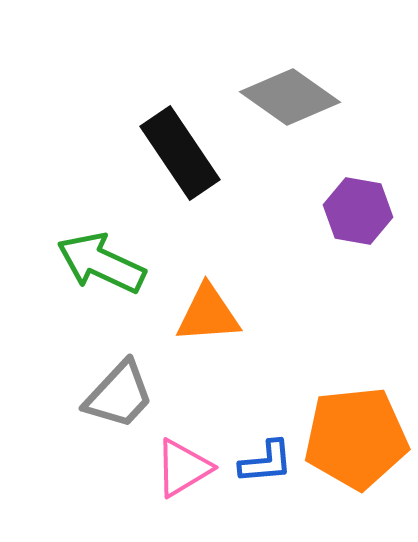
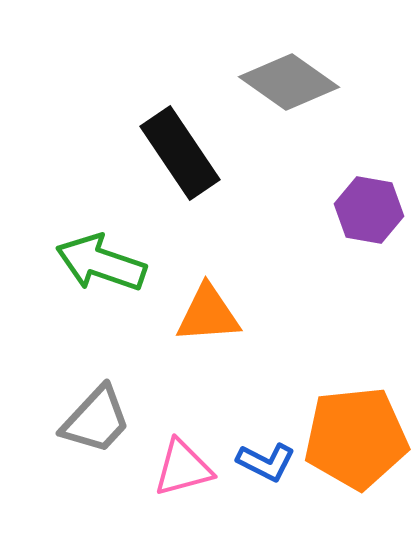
gray diamond: moved 1 px left, 15 px up
purple hexagon: moved 11 px right, 1 px up
green arrow: rotated 6 degrees counterclockwise
gray trapezoid: moved 23 px left, 25 px down
blue L-shape: rotated 32 degrees clockwise
pink triangle: rotated 16 degrees clockwise
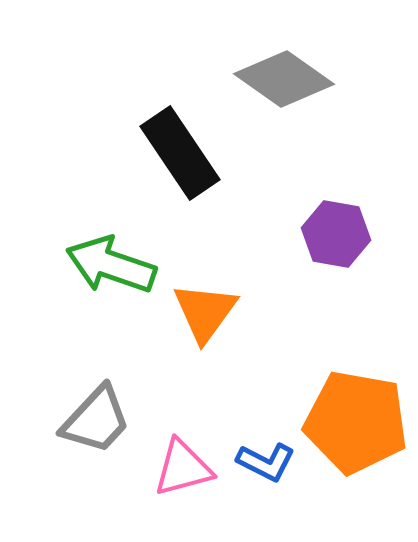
gray diamond: moved 5 px left, 3 px up
purple hexagon: moved 33 px left, 24 px down
green arrow: moved 10 px right, 2 px down
orange triangle: moved 3 px left, 2 px up; rotated 50 degrees counterclockwise
orange pentagon: moved 16 px up; rotated 16 degrees clockwise
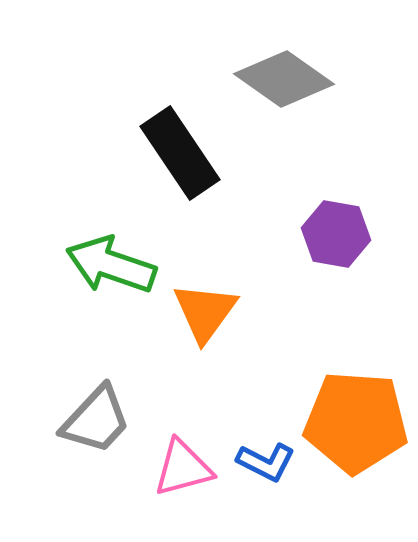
orange pentagon: rotated 6 degrees counterclockwise
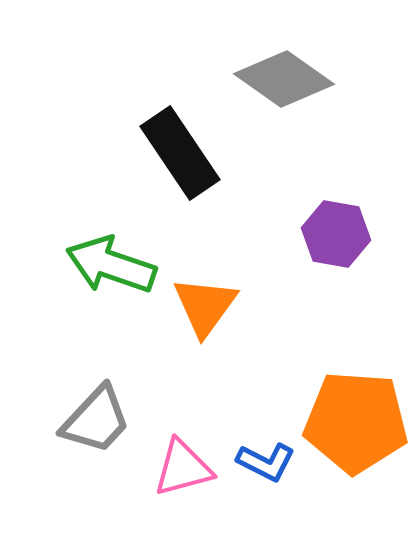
orange triangle: moved 6 px up
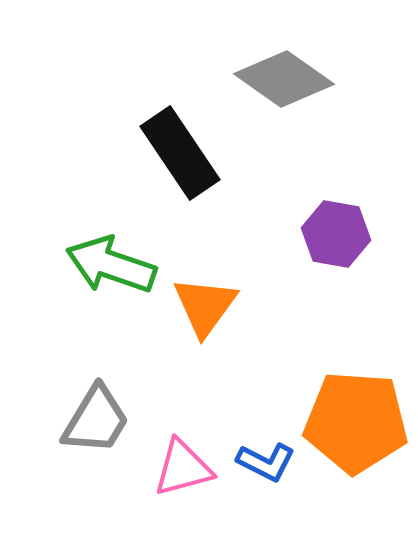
gray trapezoid: rotated 12 degrees counterclockwise
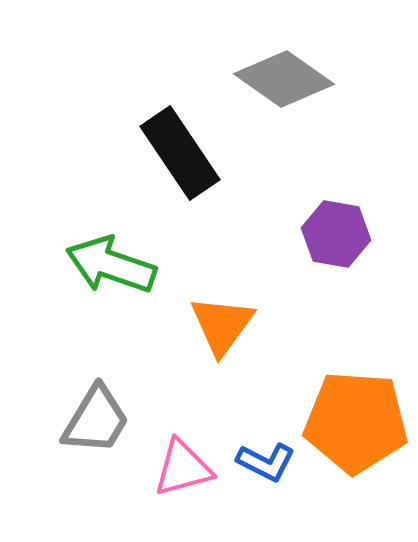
orange triangle: moved 17 px right, 19 px down
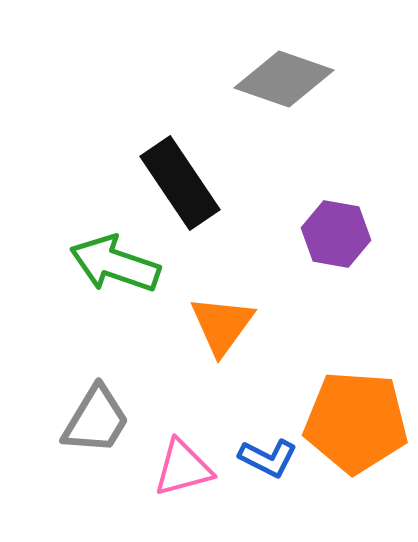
gray diamond: rotated 16 degrees counterclockwise
black rectangle: moved 30 px down
green arrow: moved 4 px right, 1 px up
blue L-shape: moved 2 px right, 4 px up
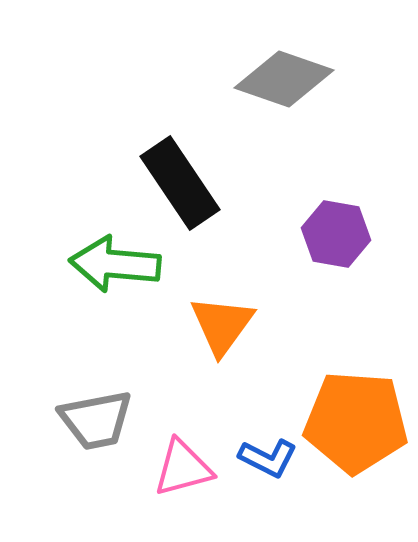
green arrow: rotated 14 degrees counterclockwise
gray trapezoid: rotated 48 degrees clockwise
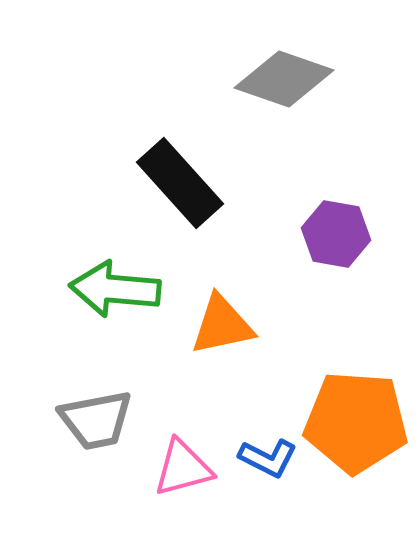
black rectangle: rotated 8 degrees counterclockwise
green arrow: moved 25 px down
orange triangle: rotated 42 degrees clockwise
